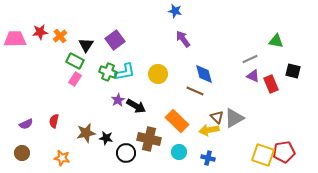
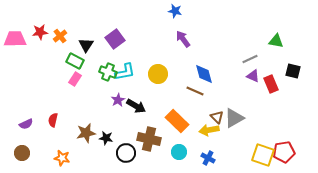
purple square: moved 1 px up
red semicircle: moved 1 px left, 1 px up
blue cross: rotated 16 degrees clockwise
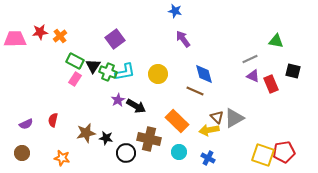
black triangle: moved 7 px right, 21 px down
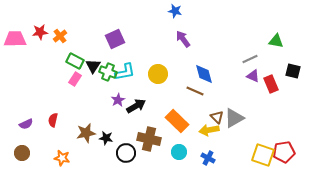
purple square: rotated 12 degrees clockwise
black arrow: rotated 60 degrees counterclockwise
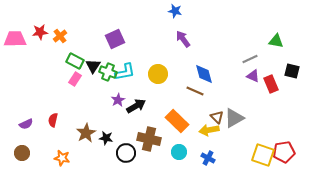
black square: moved 1 px left
brown star: rotated 18 degrees counterclockwise
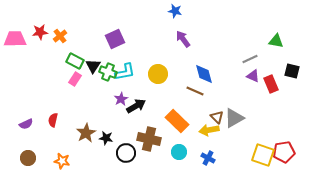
purple star: moved 3 px right, 1 px up
brown circle: moved 6 px right, 5 px down
orange star: moved 3 px down
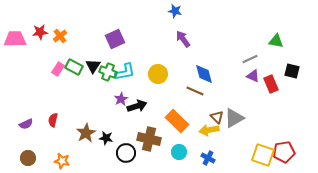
green rectangle: moved 1 px left, 6 px down
pink rectangle: moved 17 px left, 10 px up
black arrow: moved 1 px right; rotated 12 degrees clockwise
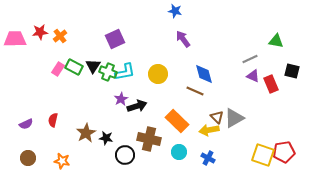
black circle: moved 1 px left, 2 px down
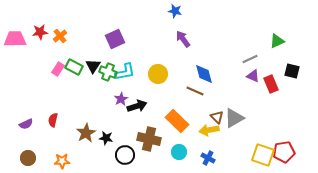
green triangle: moved 1 px right; rotated 35 degrees counterclockwise
orange star: rotated 14 degrees counterclockwise
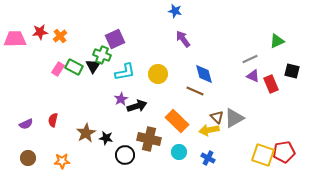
green cross: moved 6 px left, 17 px up
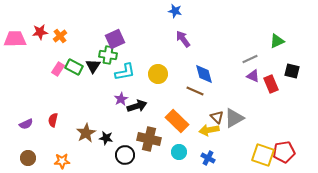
green cross: moved 6 px right; rotated 12 degrees counterclockwise
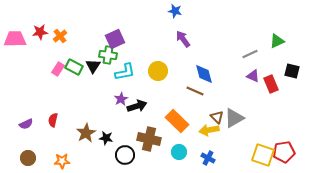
gray line: moved 5 px up
yellow circle: moved 3 px up
